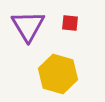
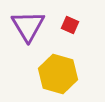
red square: moved 2 px down; rotated 18 degrees clockwise
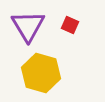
yellow hexagon: moved 17 px left, 1 px up
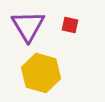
red square: rotated 12 degrees counterclockwise
